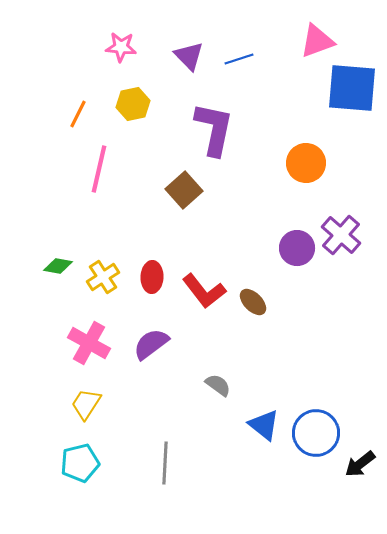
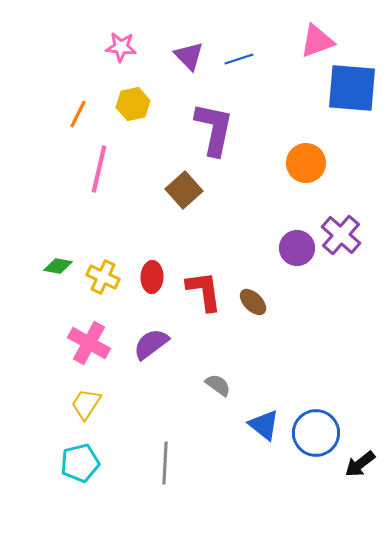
yellow cross: rotated 32 degrees counterclockwise
red L-shape: rotated 150 degrees counterclockwise
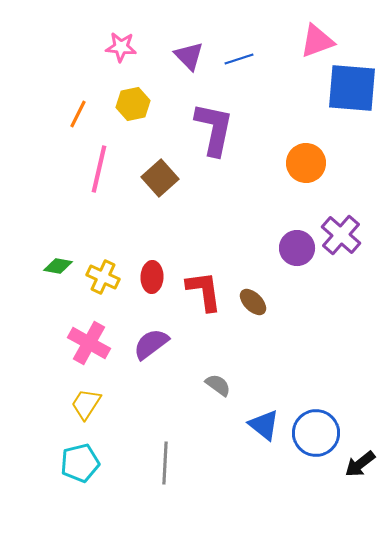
brown square: moved 24 px left, 12 px up
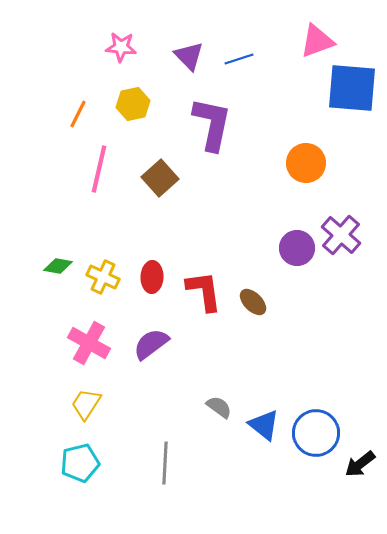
purple L-shape: moved 2 px left, 5 px up
gray semicircle: moved 1 px right, 22 px down
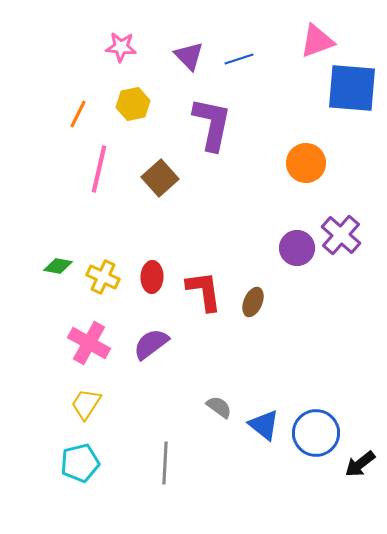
brown ellipse: rotated 68 degrees clockwise
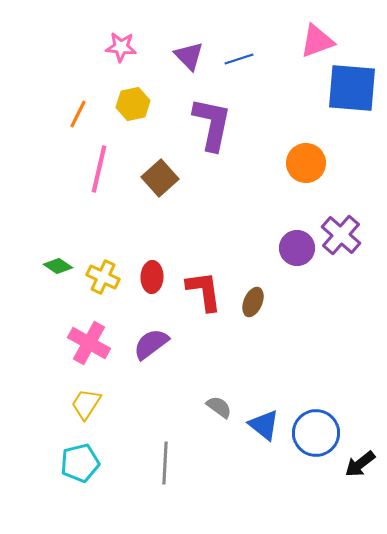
green diamond: rotated 24 degrees clockwise
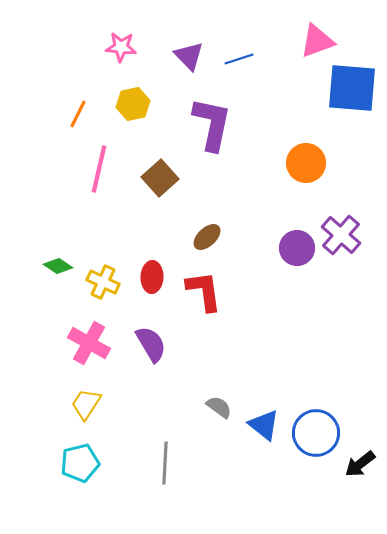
yellow cross: moved 5 px down
brown ellipse: moved 46 px left, 65 px up; rotated 24 degrees clockwise
purple semicircle: rotated 96 degrees clockwise
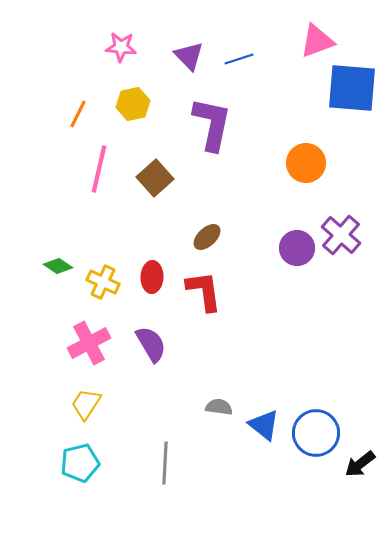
brown square: moved 5 px left
pink cross: rotated 33 degrees clockwise
gray semicircle: rotated 28 degrees counterclockwise
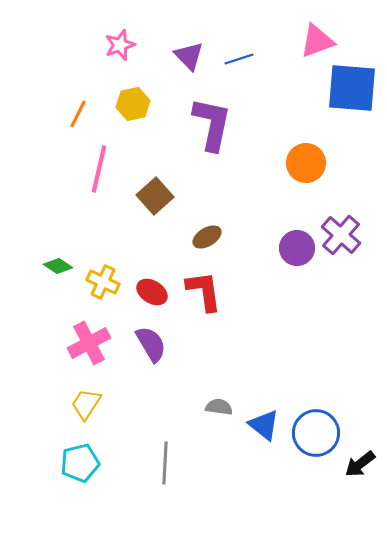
pink star: moved 1 px left, 2 px up; rotated 24 degrees counterclockwise
brown square: moved 18 px down
brown ellipse: rotated 12 degrees clockwise
red ellipse: moved 15 px down; rotated 60 degrees counterclockwise
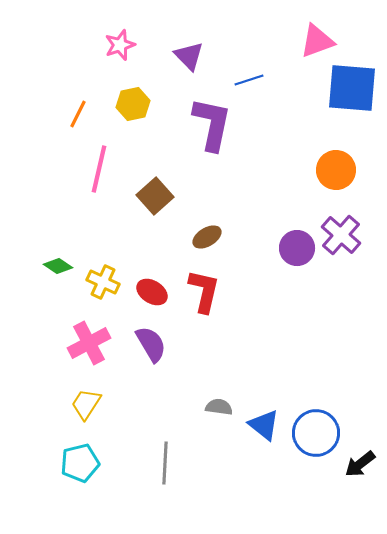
blue line: moved 10 px right, 21 px down
orange circle: moved 30 px right, 7 px down
red L-shape: rotated 21 degrees clockwise
